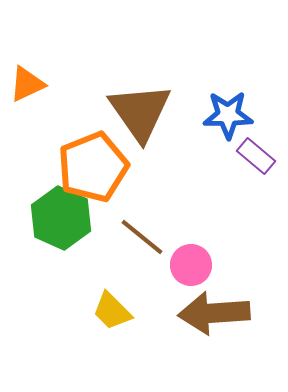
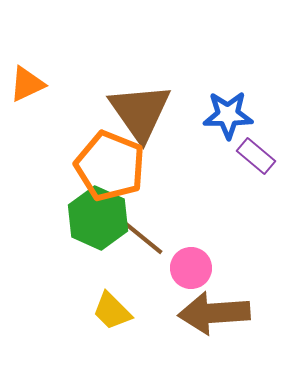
orange pentagon: moved 17 px right, 1 px up; rotated 28 degrees counterclockwise
green hexagon: moved 37 px right
pink circle: moved 3 px down
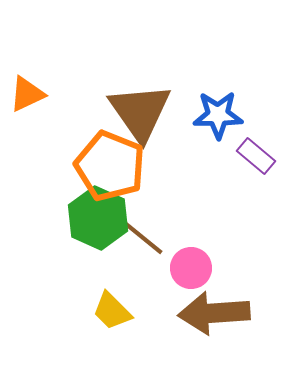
orange triangle: moved 10 px down
blue star: moved 10 px left
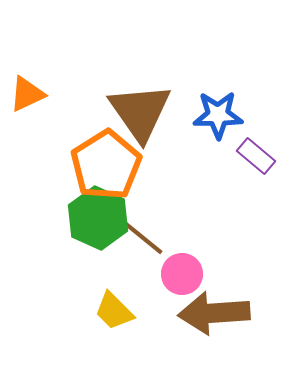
orange pentagon: moved 4 px left, 1 px up; rotated 18 degrees clockwise
pink circle: moved 9 px left, 6 px down
yellow trapezoid: moved 2 px right
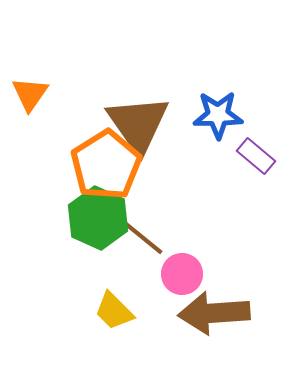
orange triangle: moved 3 px right; rotated 30 degrees counterclockwise
brown triangle: moved 2 px left, 12 px down
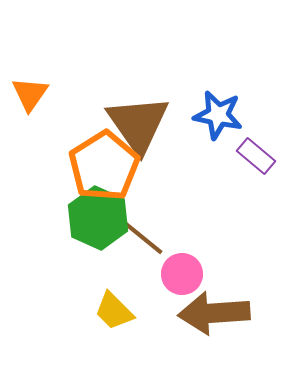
blue star: rotated 12 degrees clockwise
orange pentagon: moved 2 px left, 1 px down
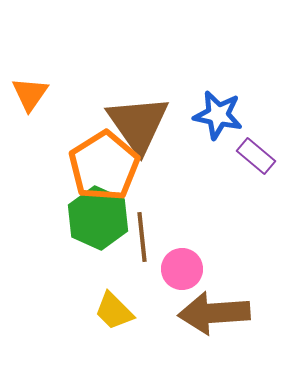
brown line: rotated 45 degrees clockwise
pink circle: moved 5 px up
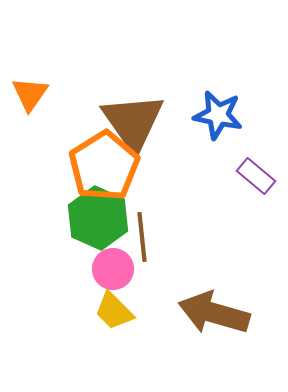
brown triangle: moved 5 px left, 2 px up
purple rectangle: moved 20 px down
pink circle: moved 69 px left
brown arrow: rotated 20 degrees clockwise
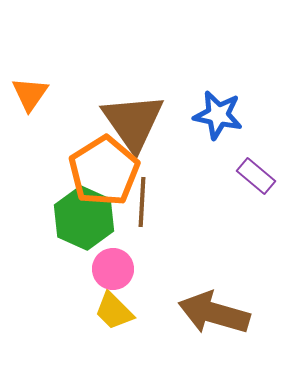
orange pentagon: moved 5 px down
green hexagon: moved 14 px left
brown line: moved 35 px up; rotated 9 degrees clockwise
